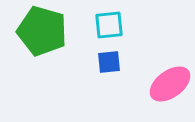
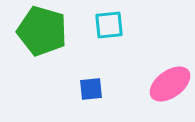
blue square: moved 18 px left, 27 px down
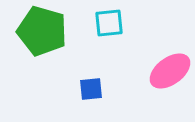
cyan square: moved 2 px up
pink ellipse: moved 13 px up
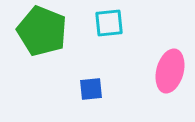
green pentagon: rotated 6 degrees clockwise
pink ellipse: rotated 39 degrees counterclockwise
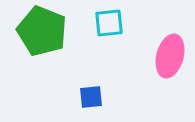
pink ellipse: moved 15 px up
blue square: moved 8 px down
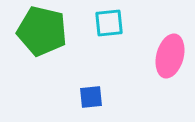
green pentagon: rotated 9 degrees counterclockwise
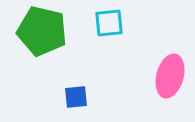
pink ellipse: moved 20 px down
blue square: moved 15 px left
